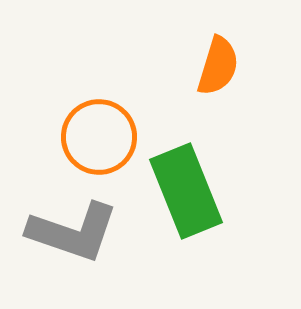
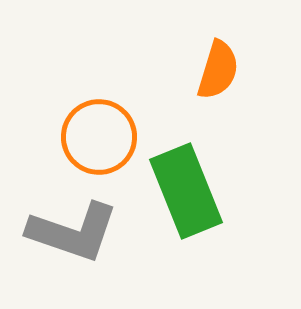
orange semicircle: moved 4 px down
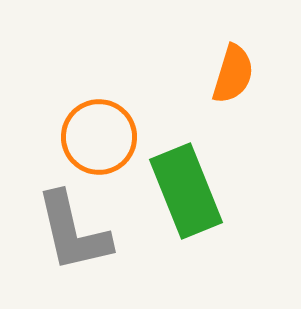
orange semicircle: moved 15 px right, 4 px down
gray L-shape: rotated 58 degrees clockwise
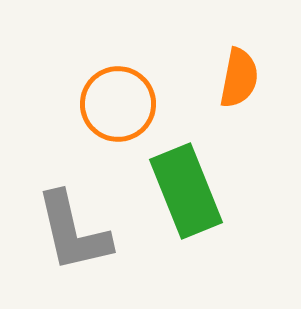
orange semicircle: moved 6 px right, 4 px down; rotated 6 degrees counterclockwise
orange circle: moved 19 px right, 33 px up
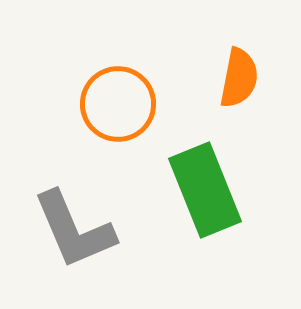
green rectangle: moved 19 px right, 1 px up
gray L-shape: moved 1 px right, 2 px up; rotated 10 degrees counterclockwise
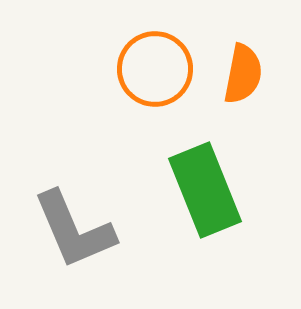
orange semicircle: moved 4 px right, 4 px up
orange circle: moved 37 px right, 35 px up
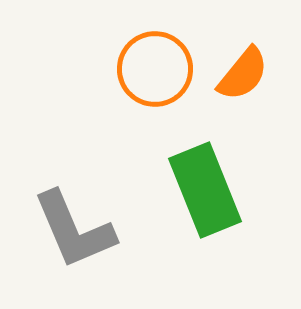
orange semicircle: rotated 28 degrees clockwise
